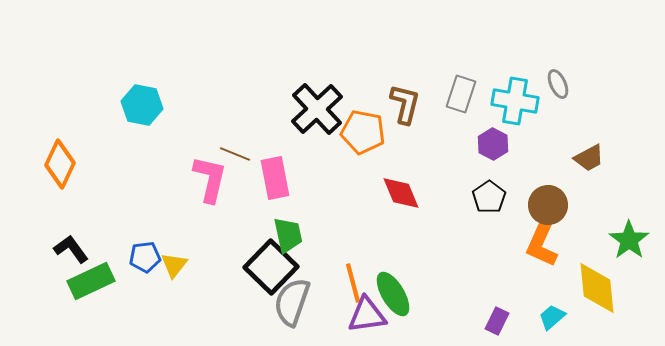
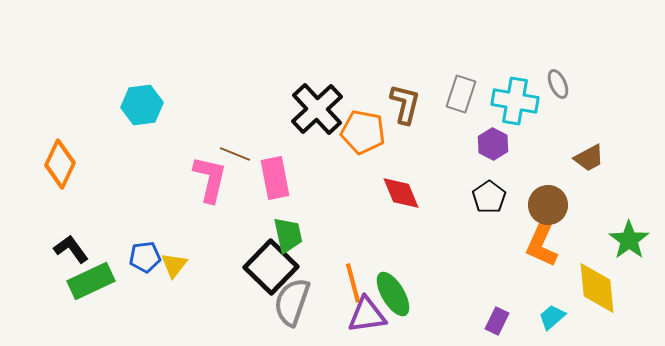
cyan hexagon: rotated 18 degrees counterclockwise
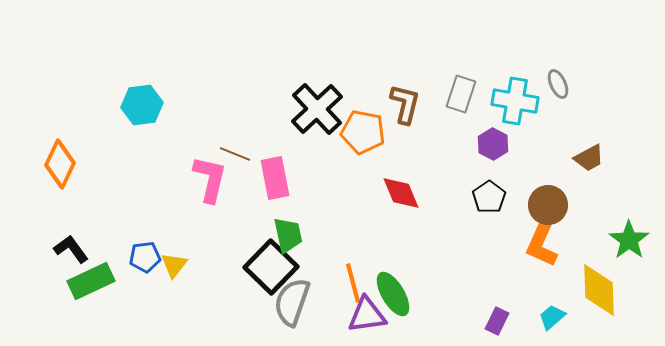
yellow diamond: moved 2 px right, 2 px down; rotated 4 degrees clockwise
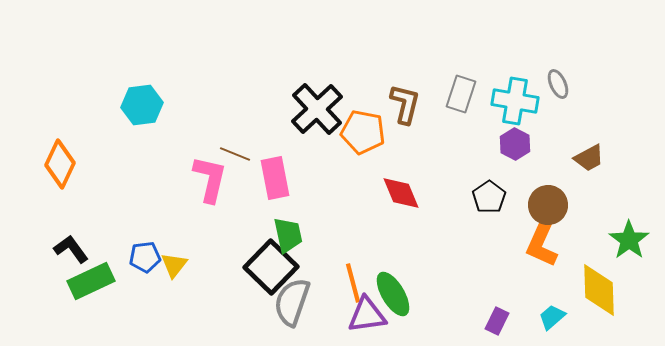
purple hexagon: moved 22 px right
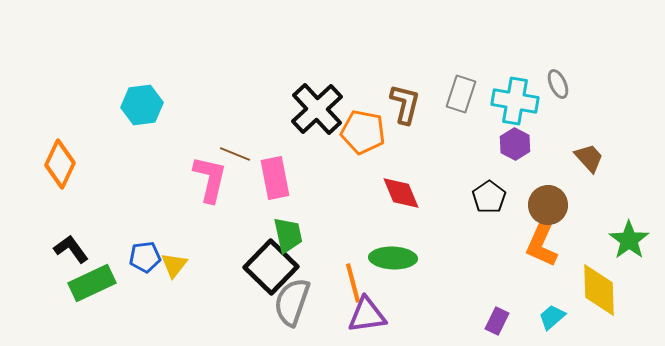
brown trapezoid: rotated 104 degrees counterclockwise
green rectangle: moved 1 px right, 2 px down
green ellipse: moved 36 px up; rotated 57 degrees counterclockwise
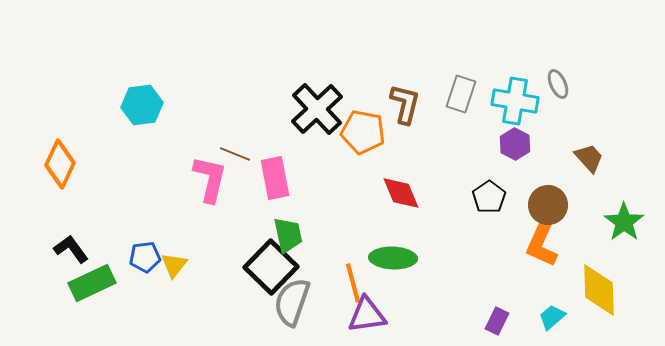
green star: moved 5 px left, 18 px up
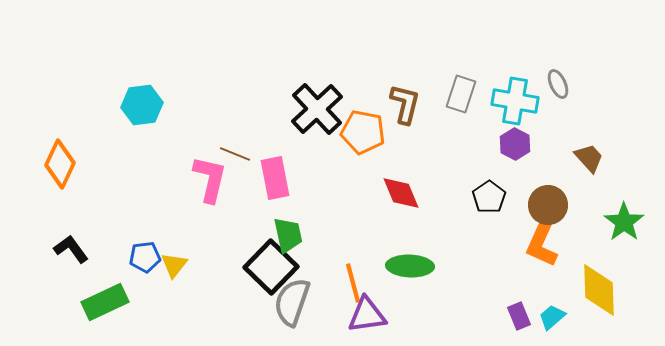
green ellipse: moved 17 px right, 8 px down
green rectangle: moved 13 px right, 19 px down
purple rectangle: moved 22 px right, 5 px up; rotated 48 degrees counterclockwise
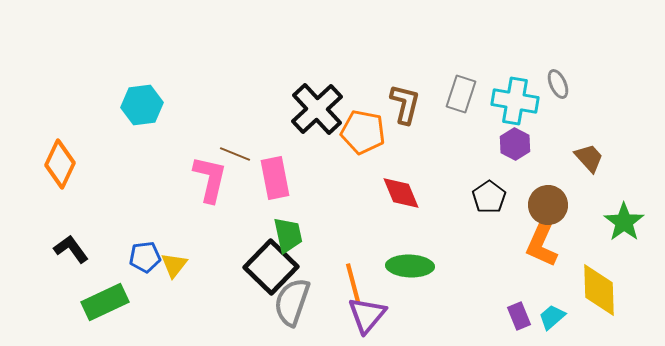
purple triangle: rotated 42 degrees counterclockwise
